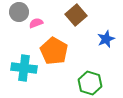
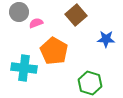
blue star: rotated 24 degrees clockwise
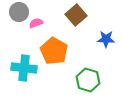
green hexagon: moved 2 px left, 3 px up
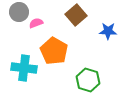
blue star: moved 2 px right, 8 px up
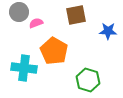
brown square: rotated 30 degrees clockwise
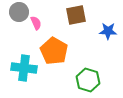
pink semicircle: rotated 88 degrees clockwise
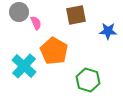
cyan cross: moved 2 px up; rotated 35 degrees clockwise
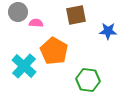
gray circle: moved 1 px left
pink semicircle: rotated 64 degrees counterclockwise
green hexagon: rotated 10 degrees counterclockwise
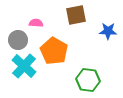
gray circle: moved 28 px down
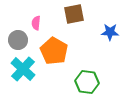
brown square: moved 2 px left, 1 px up
pink semicircle: rotated 88 degrees counterclockwise
blue star: moved 2 px right, 1 px down
cyan cross: moved 1 px left, 3 px down
green hexagon: moved 1 px left, 2 px down
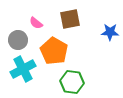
brown square: moved 4 px left, 5 px down
pink semicircle: rotated 56 degrees counterclockwise
cyan cross: rotated 20 degrees clockwise
green hexagon: moved 15 px left
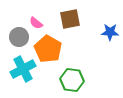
gray circle: moved 1 px right, 3 px up
orange pentagon: moved 6 px left, 2 px up
green hexagon: moved 2 px up
